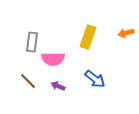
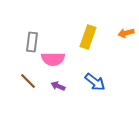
blue arrow: moved 3 px down
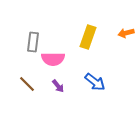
gray rectangle: moved 1 px right
brown line: moved 1 px left, 3 px down
purple arrow: rotated 152 degrees counterclockwise
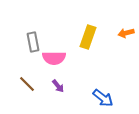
gray rectangle: rotated 18 degrees counterclockwise
pink semicircle: moved 1 px right, 1 px up
blue arrow: moved 8 px right, 16 px down
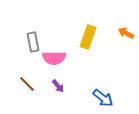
orange arrow: rotated 42 degrees clockwise
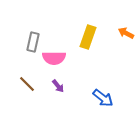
gray rectangle: rotated 24 degrees clockwise
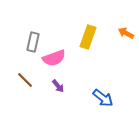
pink semicircle: rotated 20 degrees counterclockwise
brown line: moved 2 px left, 4 px up
